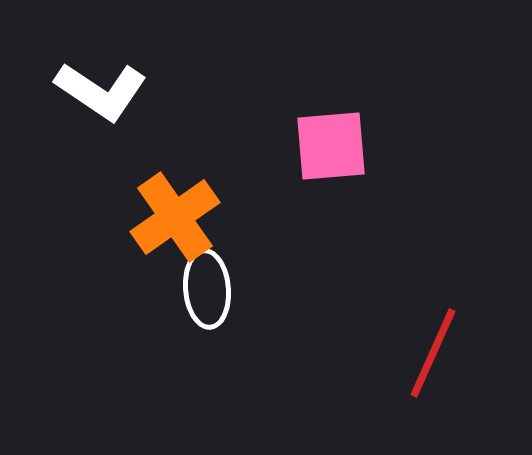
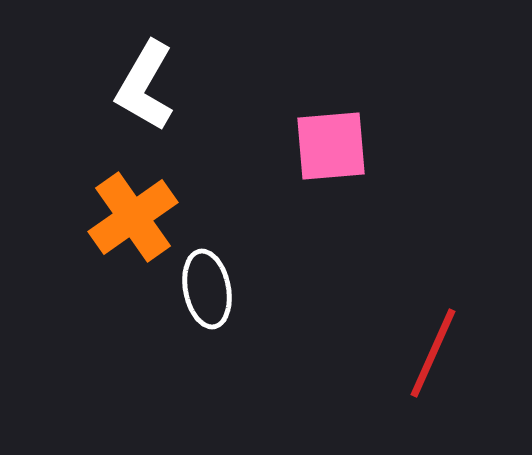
white L-shape: moved 44 px right, 5 px up; rotated 86 degrees clockwise
orange cross: moved 42 px left
white ellipse: rotated 6 degrees counterclockwise
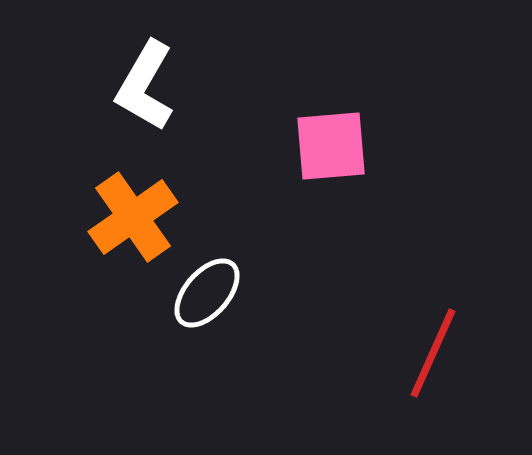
white ellipse: moved 4 px down; rotated 52 degrees clockwise
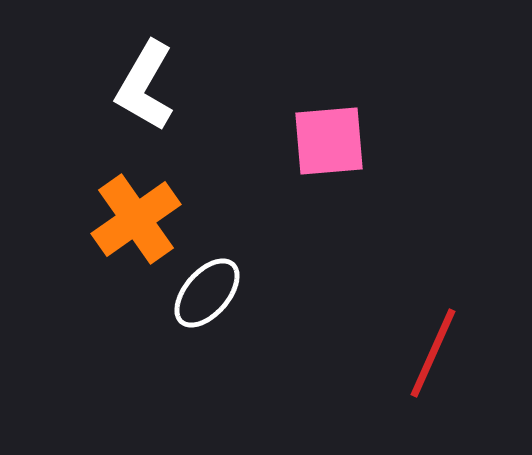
pink square: moved 2 px left, 5 px up
orange cross: moved 3 px right, 2 px down
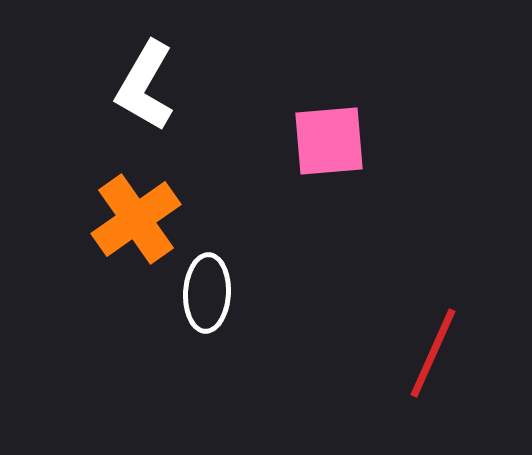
white ellipse: rotated 38 degrees counterclockwise
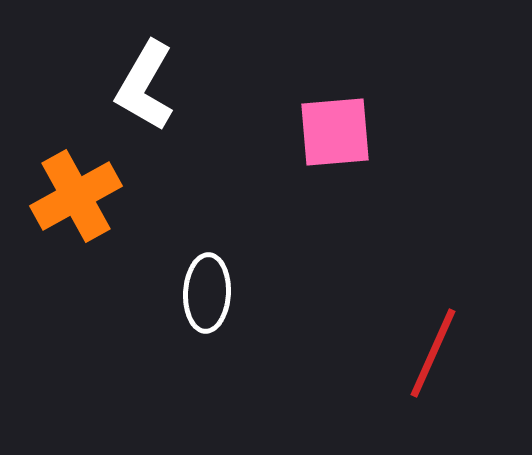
pink square: moved 6 px right, 9 px up
orange cross: moved 60 px left, 23 px up; rotated 6 degrees clockwise
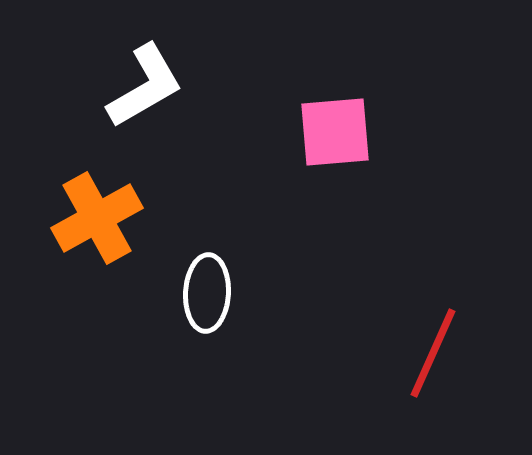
white L-shape: rotated 150 degrees counterclockwise
orange cross: moved 21 px right, 22 px down
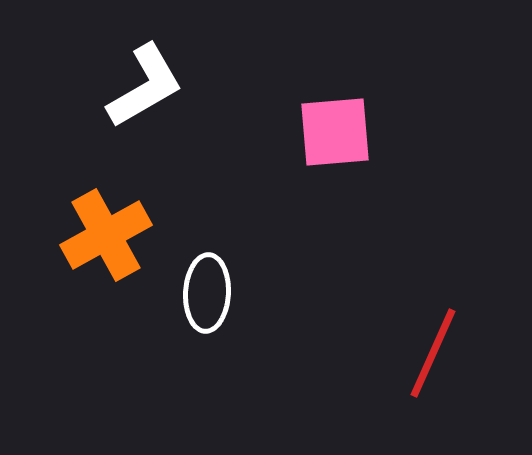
orange cross: moved 9 px right, 17 px down
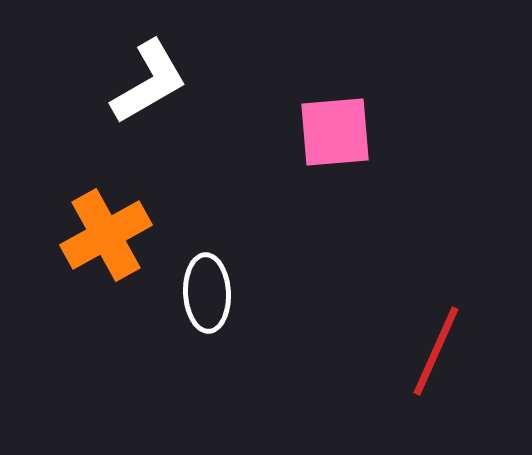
white L-shape: moved 4 px right, 4 px up
white ellipse: rotated 6 degrees counterclockwise
red line: moved 3 px right, 2 px up
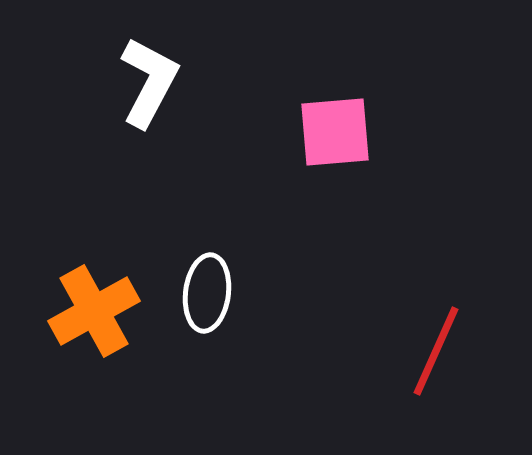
white L-shape: rotated 32 degrees counterclockwise
orange cross: moved 12 px left, 76 px down
white ellipse: rotated 10 degrees clockwise
